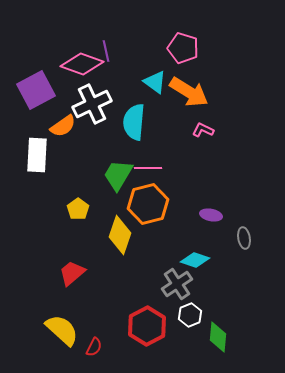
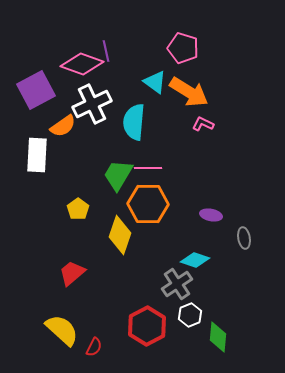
pink L-shape: moved 6 px up
orange hexagon: rotated 15 degrees clockwise
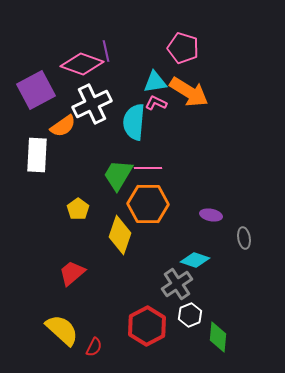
cyan triangle: rotated 45 degrees counterclockwise
pink L-shape: moved 47 px left, 21 px up
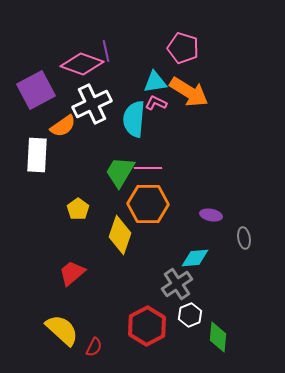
cyan semicircle: moved 3 px up
green trapezoid: moved 2 px right, 3 px up
cyan diamond: moved 2 px up; rotated 24 degrees counterclockwise
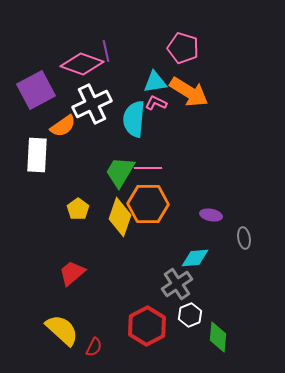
yellow diamond: moved 18 px up
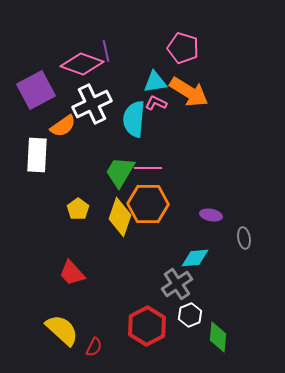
red trapezoid: rotated 92 degrees counterclockwise
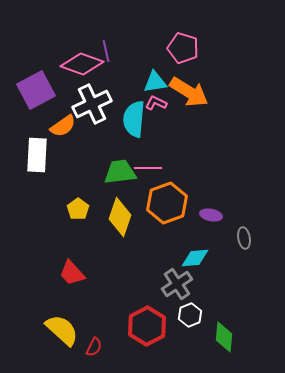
green trapezoid: rotated 52 degrees clockwise
orange hexagon: moved 19 px right, 1 px up; rotated 21 degrees counterclockwise
green diamond: moved 6 px right
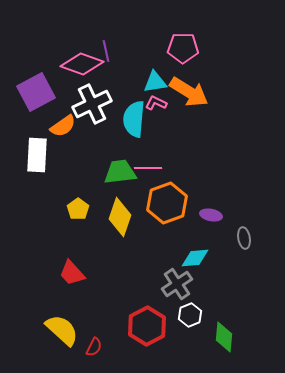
pink pentagon: rotated 16 degrees counterclockwise
purple square: moved 2 px down
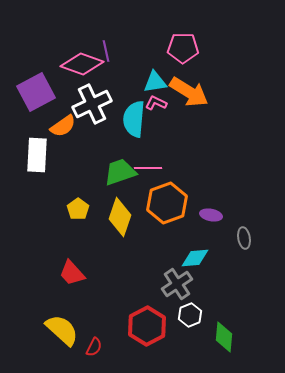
green trapezoid: rotated 12 degrees counterclockwise
